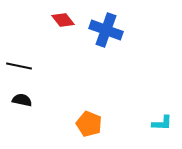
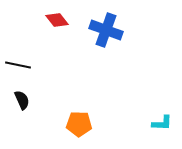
red diamond: moved 6 px left
black line: moved 1 px left, 1 px up
black semicircle: rotated 54 degrees clockwise
orange pentagon: moved 10 px left; rotated 20 degrees counterclockwise
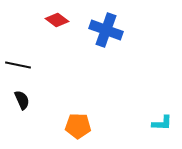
red diamond: rotated 15 degrees counterclockwise
orange pentagon: moved 1 px left, 2 px down
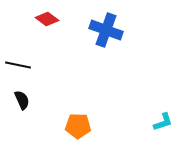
red diamond: moved 10 px left, 1 px up
cyan L-shape: moved 1 px right, 1 px up; rotated 20 degrees counterclockwise
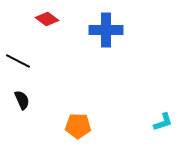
blue cross: rotated 20 degrees counterclockwise
black line: moved 4 px up; rotated 15 degrees clockwise
